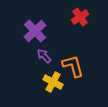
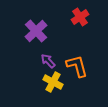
purple cross: moved 1 px right
purple arrow: moved 4 px right, 5 px down
orange L-shape: moved 4 px right
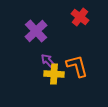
red cross: rotated 18 degrees counterclockwise
yellow cross: moved 1 px right, 8 px up; rotated 24 degrees counterclockwise
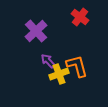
yellow cross: moved 5 px right; rotated 24 degrees counterclockwise
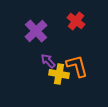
red cross: moved 4 px left, 4 px down
yellow cross: rotated 30 degrees clockwise
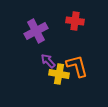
red cross: moved 1 px left; rotated 30 degrees counterclockwise
purple cross: rotated 15 degrees clockwise
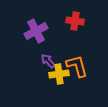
yellow cross: rotated 18 degrees counterclockwise
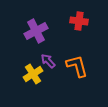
red cross: moved 4 px right
yellow cross: moved 26 px left; rotated 24 degrees counterclockwise
